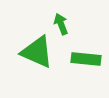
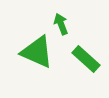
green rectangle: rotated 36 degrees clockwise
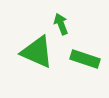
green rectangle: moved 1 px left; rotated 24 degrees counterclockwise
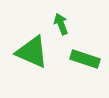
green triangle: moved 5 px left
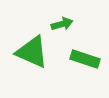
green arrow: moved 1 px right; rotated 95 degrees clockwise
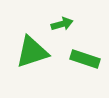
green triangle: rotated 42 degrees counterclockwise
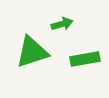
green rectangle: rotated 28 degrees counterclockwise
